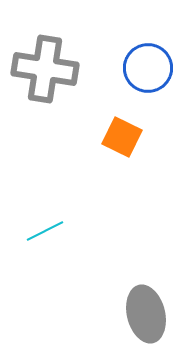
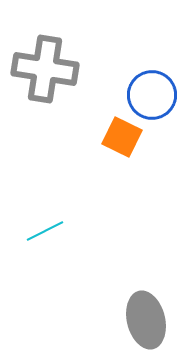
blue circle: moved 4 px right, 27 px down
gray ellipse: moved 6 px down
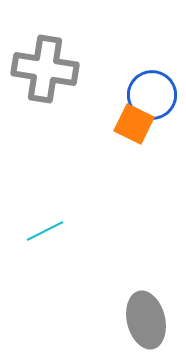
orange square: moved 12 px right, 13 px up
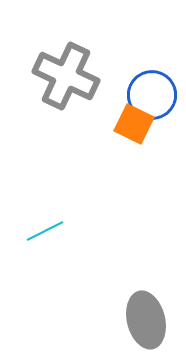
gray cross: moved 21 px right, 7 px down; rotated 16 degrees clockwise
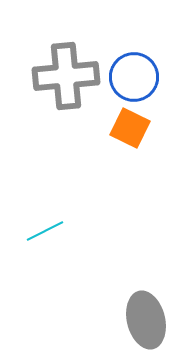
gray cross: rotated 30 degrees counterclockwise
blue circle: moved 18 px left, 18 px up
orange square: moved 4 px left, 4 px down
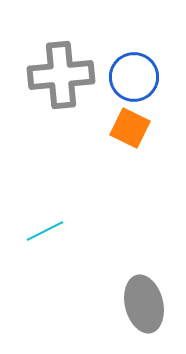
gray cross: moved 5 px left, 1 px up
gray ellipse: moved 2 px left, 16 px up
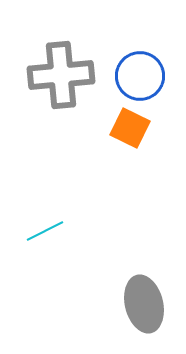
blue circle: moved 6 px right, 1 px up
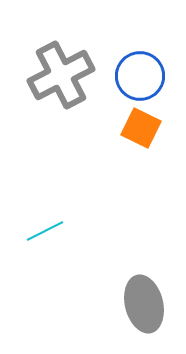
gray cross: rotated 22 degrees counterclockwise
orange square: moved 11 px right
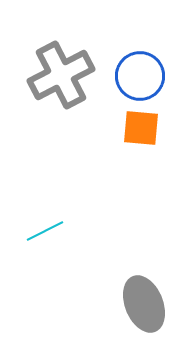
orange square: rotated 21 degrees counterclockwise
gray ellipse: rotated 8 degrees counterclockwise
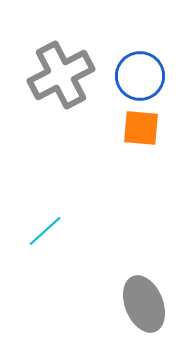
cyan line: rotated 15 degrees counterclockwise
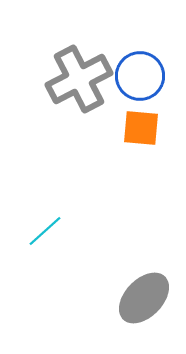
gray cross: moved 18 px right, 4 px down
gray ellipse: moved 6 px up; rotated 66 degrees clockwise
